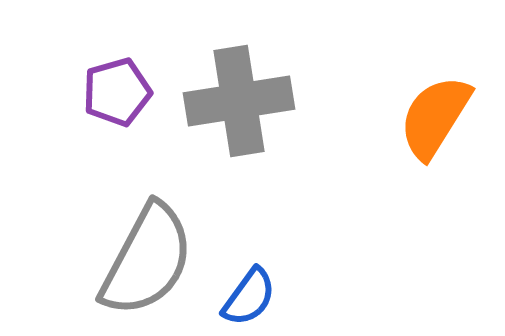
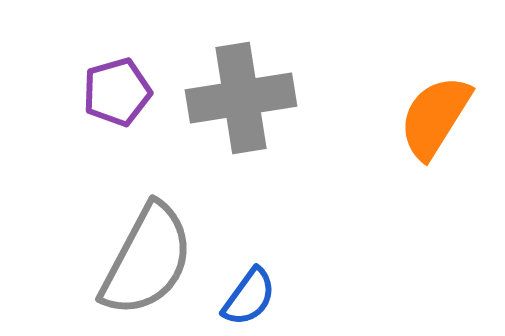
gray cross: moved 2 px right, 3 px up
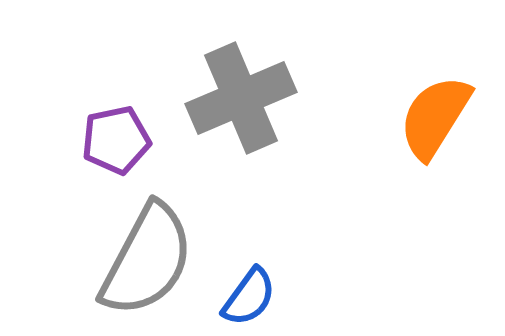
purple pentagon: moved 1 px left, 48 px down; rotated 4 degrees clockwise
gray cross: rotated 14 degrees counterclockwise
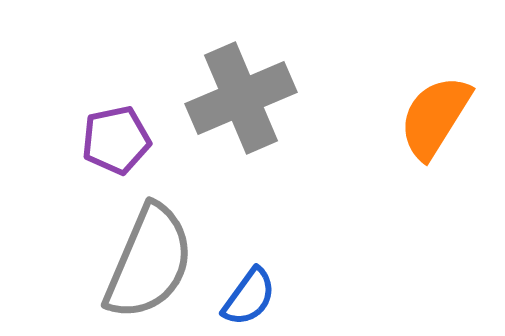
gray semicircle: moved 2 px right, 2 px down; rotated 5 degrees counterclockwise
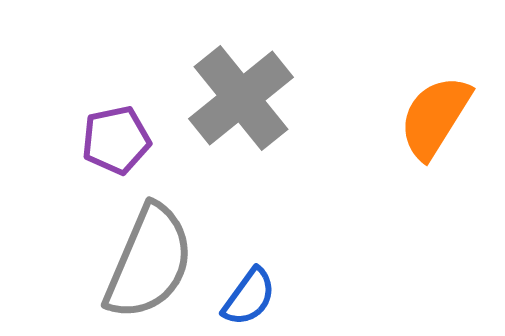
gray cross: rotated 16 degrees counterclockwise
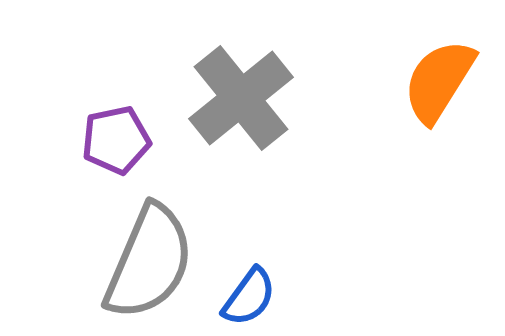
orange semicircle: moved 4 px right, 36 px up
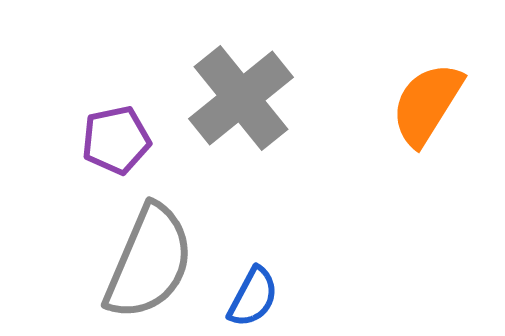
orange semicircle: moved 12 px left, 23 px down
blue semicircle: moved 4 px right; rotated 8 degrees counterclockwise
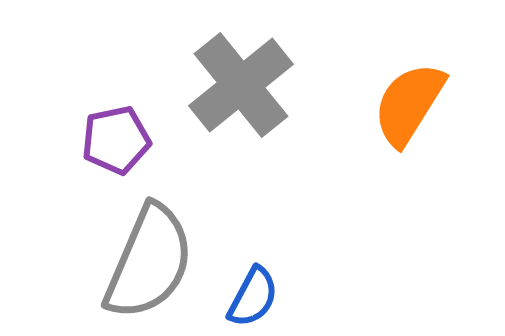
gray cross: moved 13 px up
orange semicircle: moved 18 px left
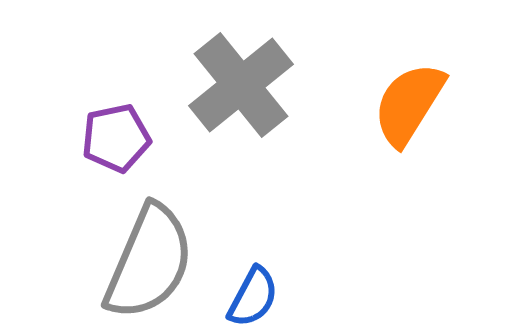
purple pentagon: moved 2 px up
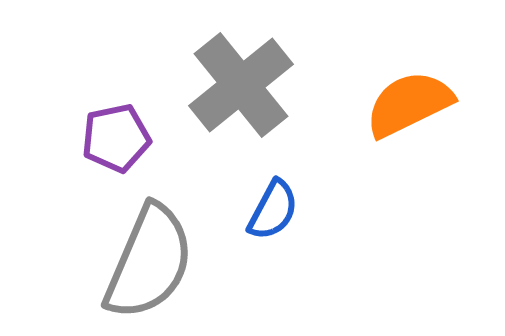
orange semicircle: rotated 32 degrees clockwise
blue semicircle: moved 20 px right, 87 px up
